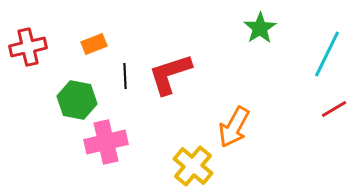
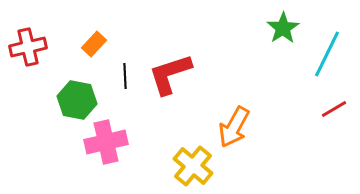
green star: moved 23 px right
orange rectangle: rotated 25 degrees counterclockwise
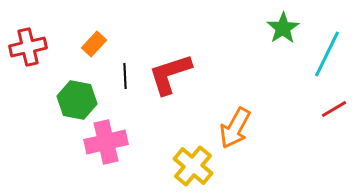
orange arrow: moved 1 px right, 1 px down
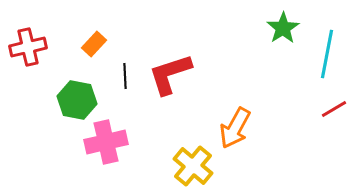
cyan line: rotated 15 degrees counterclockwise
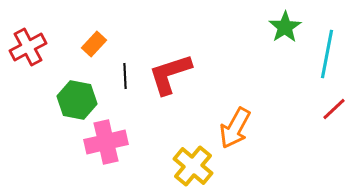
green star: moved 2 px right, 1 px up
red cross: rotated 15 degrees counterclockwise
red line: rotated 12 degrees counterclockwise
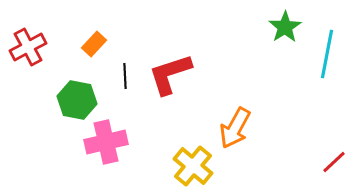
red line: moved 53 px down
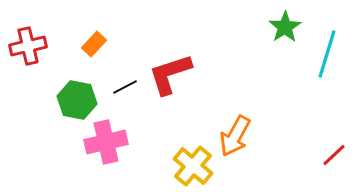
red cross: moved 1 px up; rotated 15 degrees clockwise
cyan line: rotated 6 degrees clockwise
black line: moved 11 px down; rotated 65 degrees clockwise
orange arrow: moved 8 px down
red line: moved 7 px up
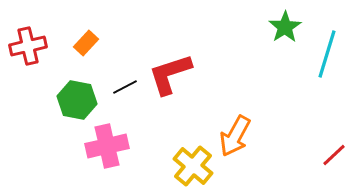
orange rectangle: moved 8 px left, 1 px up
pink cross: moved 1 px right, 4 px down
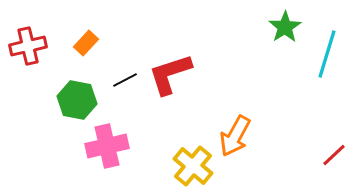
black line: moved 7 px up
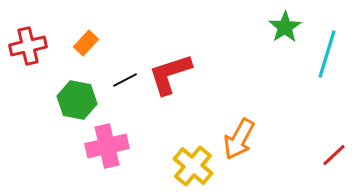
orange arrow: moved 4 px right, 3 px down
